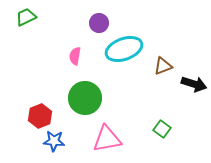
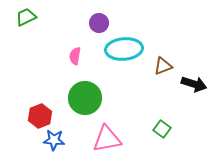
cyan ellipse: rotated 15 degrees clockwise
blue star: moved 1 px up
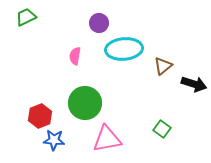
brown triangle: rotated 18 degrees counterclockwise
green circle: moved 5 px down
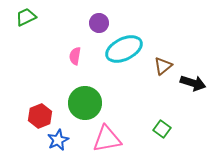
cyan ellipse: rotated 21 degrees counterclockwise
black arrow: moved 1 px left, 1 px up
blue star: moved 4 px right; rotated 30 degrees counterclockwise
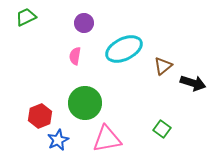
purple circle: moved 15 px left
